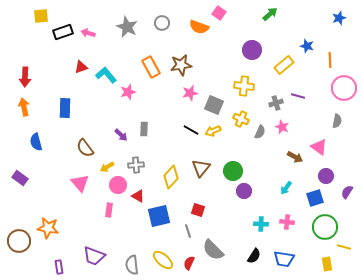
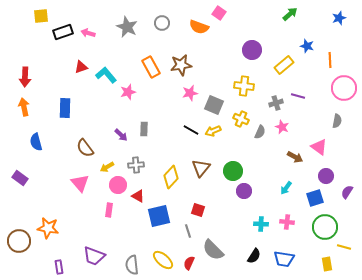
green arrow at (270, 14): moved 20 px right
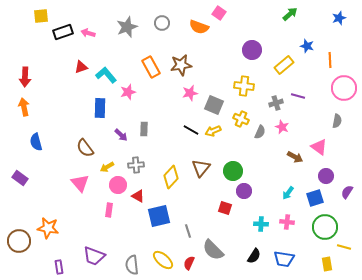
gray star at (127, 27): rotated 25 degrees clockwise
blue rectangle at (65, 108): moved 35 px right
cyan arrow at (286, 188): moved 2 px right, 5 px down
red square at (198, 210): moved 27 px right, 2 px up
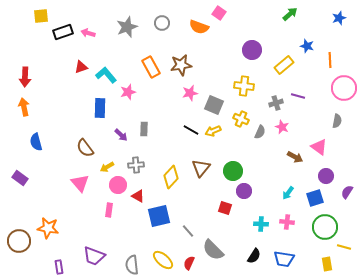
gray line at (188, 231): rotated 24 degrees counterclockwise
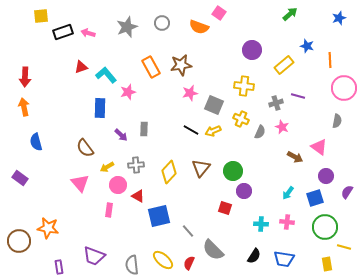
yellow diamond at (171, 177): moved 2 px left, 5 px up
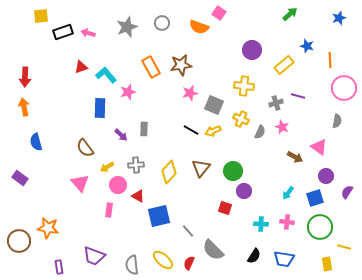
green circle at (325, 227): moved 5 px left
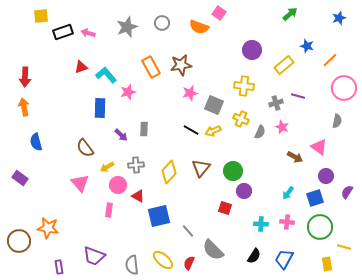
orange line at (330, 60): rotated 49 degrees clockwise
blue trapezoid at (284, 259): rotated 110 degrees clockwise
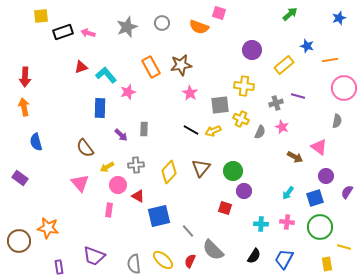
pink square at (219, 13): rotated 16 degrees counterclockwise
orange line at (330, 60): rotated 35 degrees clockwise
pink star at (190, 93): rotated 28 degrees counterclockwise
gray square at (214, 105): moved 6 px right; rotated 30 degrees counterclockwise
red semicircle at (189, 263): moved 1 px right, 2 px up
gray semicircle at (132, 265): moved 2 px right, 1 px up
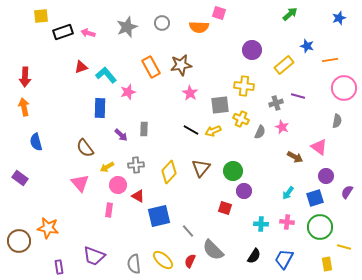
orange semicircle at (199, 27): rotated 18 degrees counterclockwise
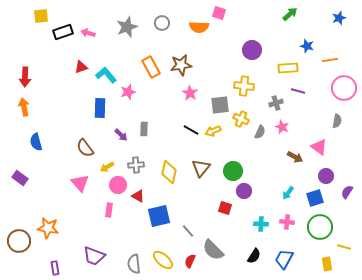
yellow rectangle at (284, 65): moved 4 px right, 3 px down; rotated 36 degrees clockwise
purple line at (298, 96): moved 5 px up
yellow diamond at (169, 172): rotated 30 degrees counterclockwise
purple rectangle at (59, 267): moved 4 px left, 1 px down
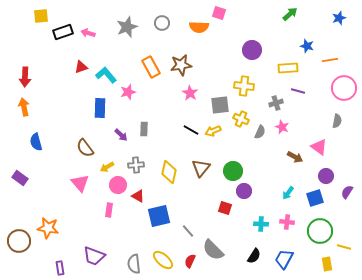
green circle at (320, 227): moved 4 px down
purple rectangle at (55, 268): moved 5 px right
